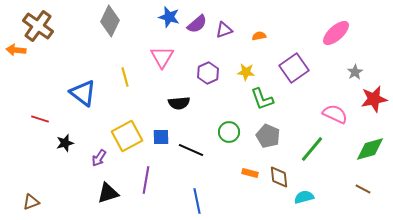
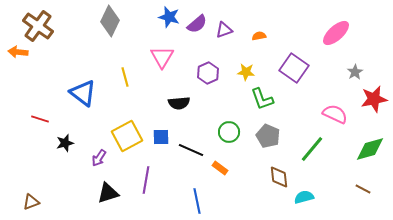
orange arrow: moved 2 px right, 2 px down
purple square: rotated 20 degrees counterclockwise
orange rectangle: moved 30 px left, 5 px up; rotated 21 degrees clockwise
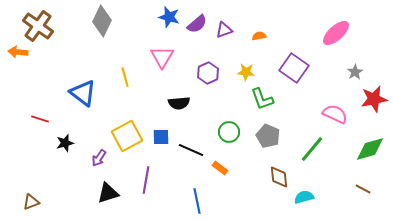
gray diamond: moved 8 px left
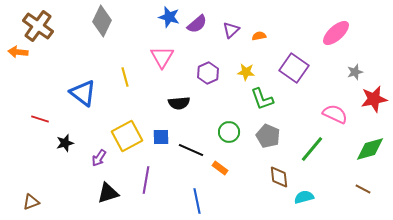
purple triangle: moved 7 px right; rotated 24 degrees counterclockwise
gray star: rotated 14 degrees clockwise
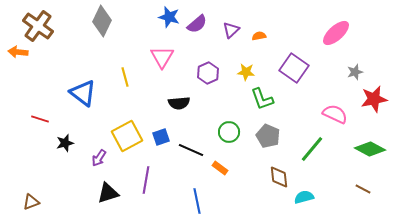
blue square: rotated 18 degrees counterclockwise
green diamond: rotated 44 degrees clockwise
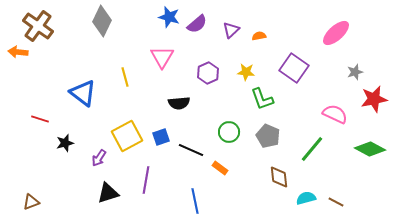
brown line: moved 27 px left, 13 px down
cyan semicircle: moved 2 px right, 1 px down
blue line: moved 2 px left
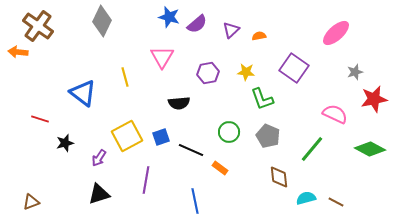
purple hexagon: rotated 15 degrees clockwise
black triangle: moved 9 px left, 1 px down
